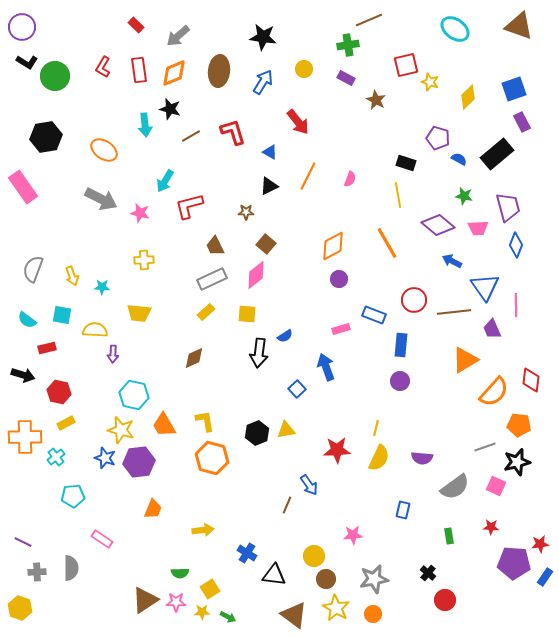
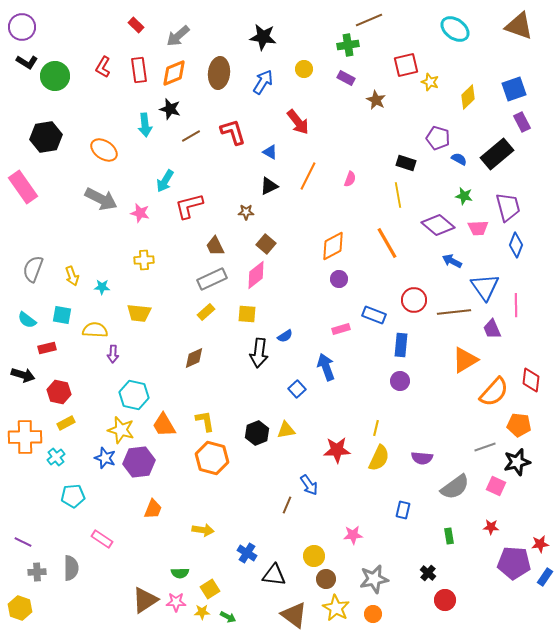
brown ellipse at (219, 71): moved 2 px down
yellow arrow at (203, 530): rotated 15 degrees clockwise
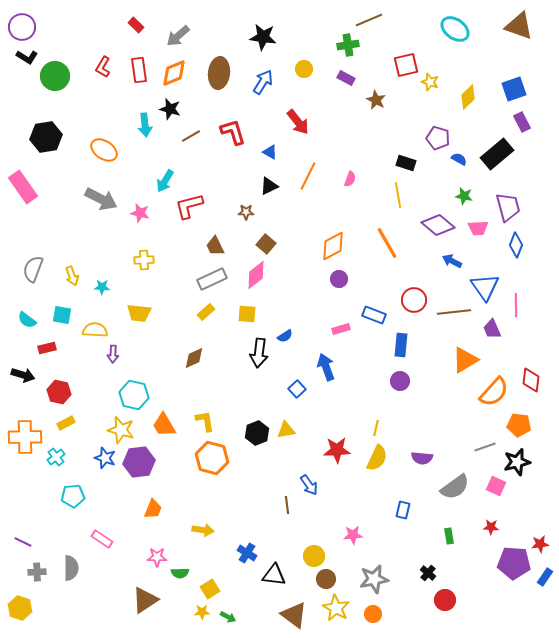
black L-shape at (27, 62): moved 5 px up
yellow semicircle at (379, 458): moved 2 px left
brown line at (287, 505): rotated 30 degrees counterclockwise
pink star at (176, 602): moved 19 px left, 45 px up
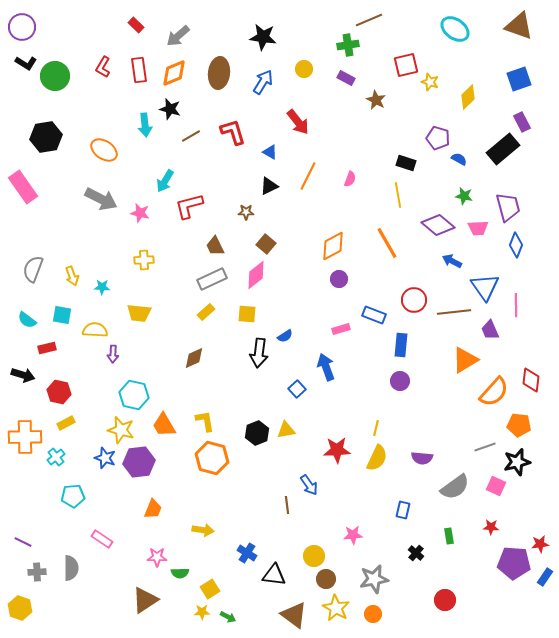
black L-shape at (27, 57): moved 1 px left, 6 px down
blue square at (514, 89): moved 5 px right, 10 px up
black rectangle at (497, 154): moved 6 px right, 5 px up
purple trapezoid at (492, 329): moved 2 px left, 1 px down
black cross at (428, 573): moved 12 px left, 20 px up
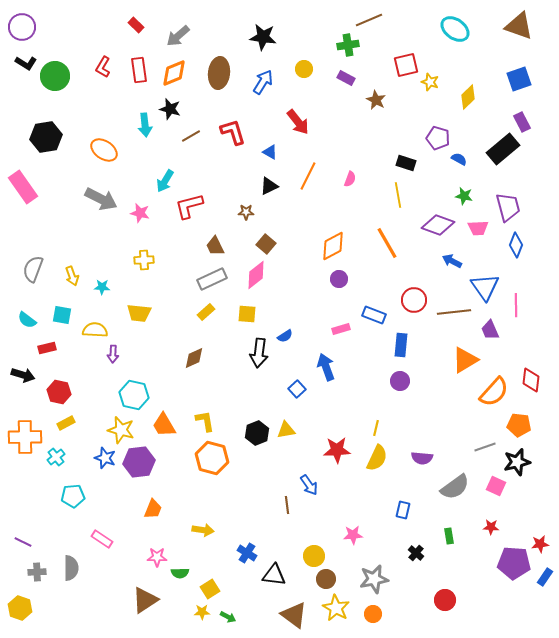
purple diamond at (438, 225): rotated 20 degrees counterclockwise
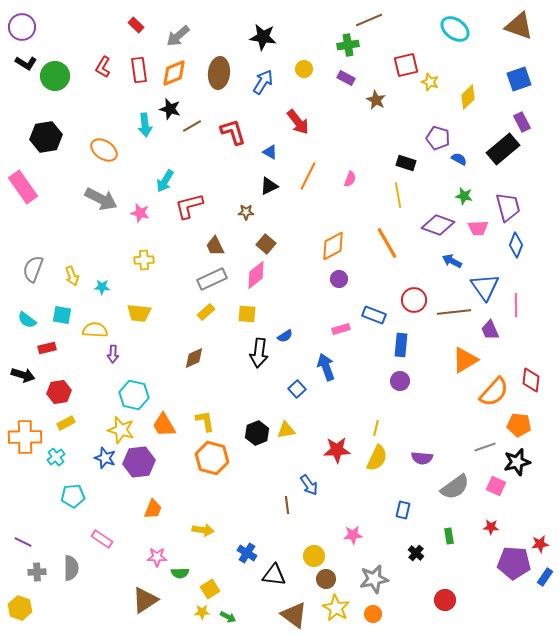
brown line at (191, 136): moved 1 px right, 10 px up
red hexagon at (59, 392): rotated 20 degrees counterclockwise
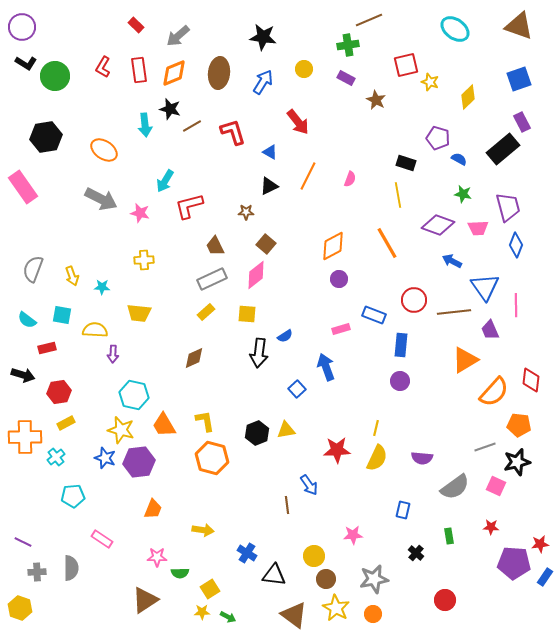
green star at (464, 196): moved 1 px left, 2 px up
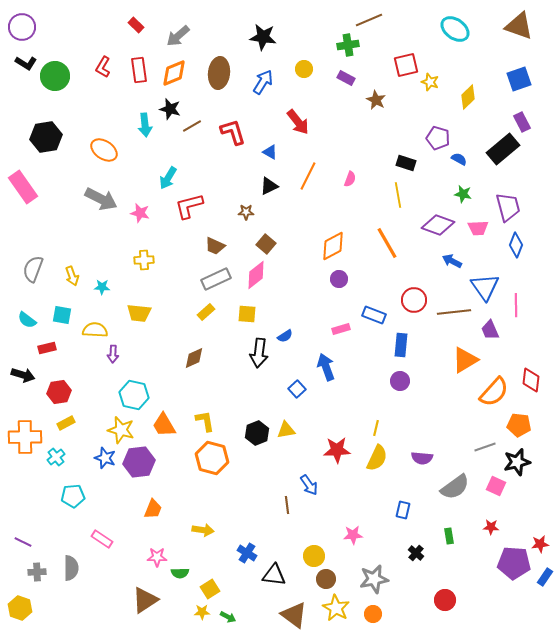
cyan arrow at (165, 181): moved 3 px right, 3 px up
brown trapezoid at (215, 246): rotated 40 degrees counterclockwise
gray rectangle at (212, 279): moved 4 px right
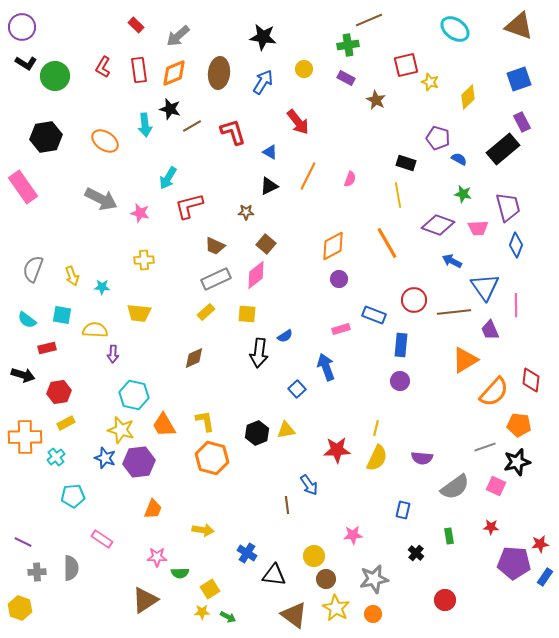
orange ellipse at (104, 150): moved 1 px right, 9 px up
